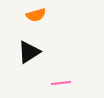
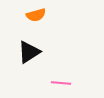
pink line: rotated 12 degrees clockwise
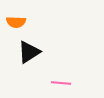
orange semicircle: moved 20 px left, 7 px down; rotated 18 degrees clockwise
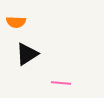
black triangle: moved 2 px left, 2 px down
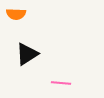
orange semicircle: moved 8 px up
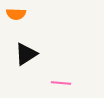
black triangle: moved 1 px left
